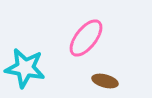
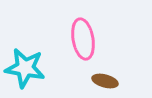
pink ellipse: moved 3 px left, 1 px down; rotated 48 degrees counterclockwise
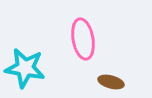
brown ellipse: moved 6 px right, 1 px down
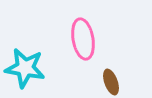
brown ellipse: rotated 55 degrees clockwise
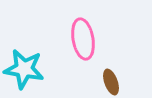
cyan star: moved 1 px left, 1 px down
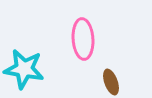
pink ellipse: rotated 6 degrees clockwise
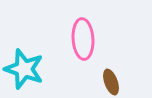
cyan star: rotated 9 degrees clockwise
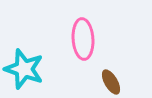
brown ellipse: rotated 10 degrees counterclockwise
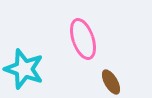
pink ellipse: rotated 15 degrees counterclockwise
